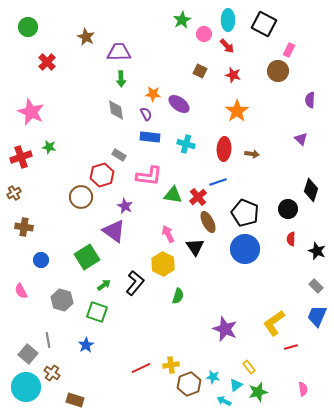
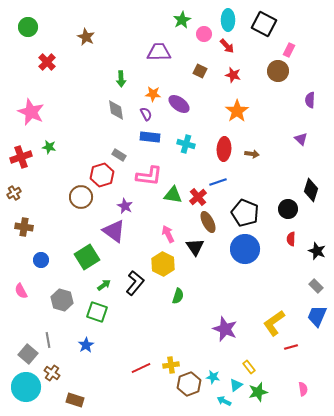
purple trapezoid at (119, 52): moved 40 px right
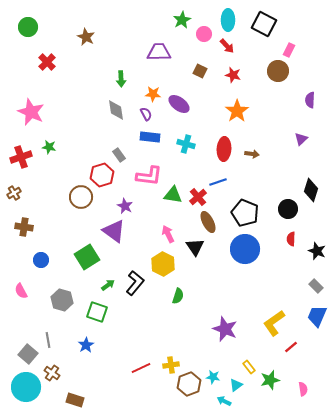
purple triangle at (301, 139): rotated 32 degrees clockwise
gray rectangle at (119, 155): rotated 24 degrees clockwise
green arrow at (104, 285): moved 4 px right
red line at (291, 347): rotated 24 degrees counterclockwise
green star at (258, 392): moved 12 px right, 12 px up
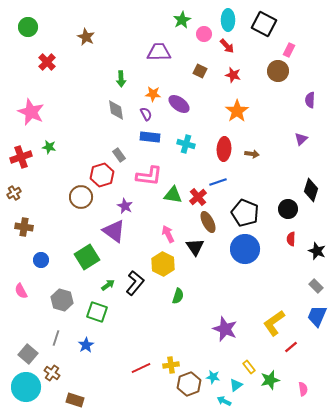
gray line at (48, 340): moved 8 px right, 2 px up; rotated 28 degrees clockwise
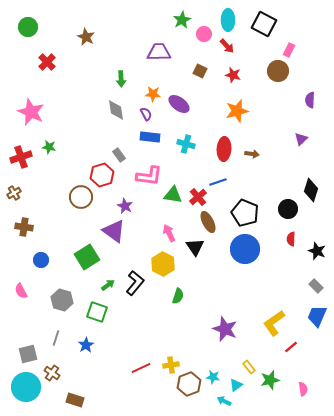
orange star at (237, 111): rotated 20 degrees clockwise
pink arrow at (168, 234): moved 1 px right, 1 px up
gray square at (28, 354): rotated 36 degrees clockwise
